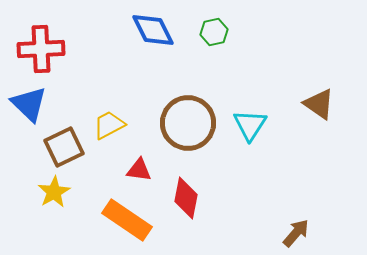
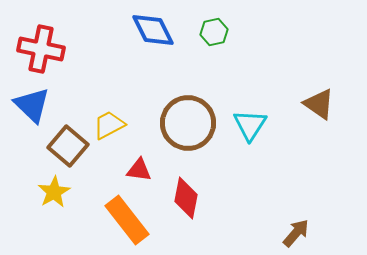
red cross: rotated 15 degrees clockwise
blue triangle: moved 3 px right, 1 px down
brown square: moved 4 px right, 1 px up; rotated 24 degrees counterclockwise
orange rectangle: rotated 18 degrees clockwise
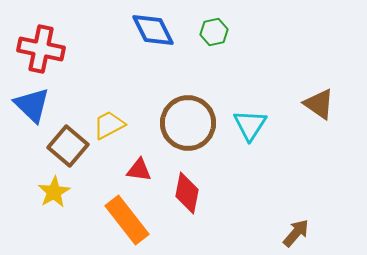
red diamond: moved 1 px right, 5 px up
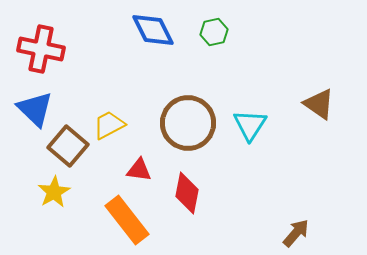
blue triangle: moved 3 px right, 4 px down
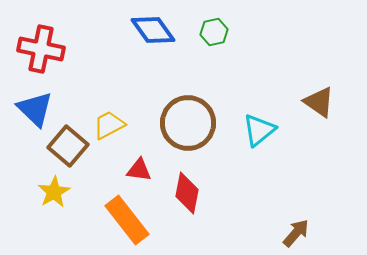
blue diamond: rotated 9 degrees counterclockwise
brown triangle: moved 2 px up
cyan triangle: moved 9 px right, 5 px down; rotated 18 degrees clockwise
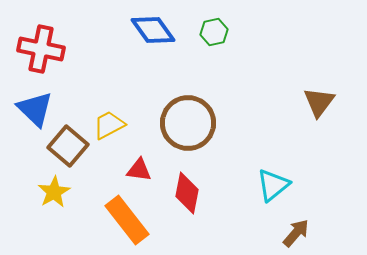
brown triangle: rotated 32 degrees clockwise
cyan triangle: moved 14 px right, 55 px down
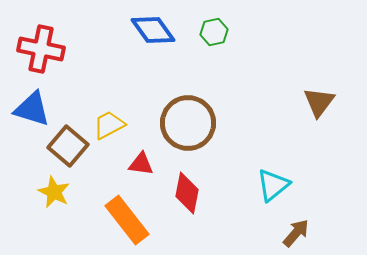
blue triangle: moved 3 px left; rotated 27 degrees counterclockwise
red triangle: moved 2 px right, 6 px up
yellow star: rotated 16 degrees counterclockwise
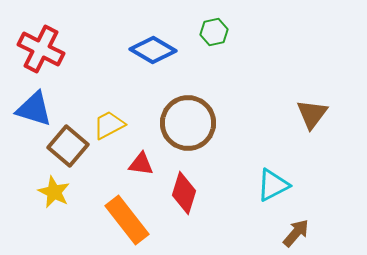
blue diamond: moved 20 px down; rotated 24 degrees counterclockwise
red cross: rotated 15 degrees clockwise
brown triangle: moved 7 px left, 12 px down
blue triangle: moved 2 px right
cyan triangle: rotated 12 degrees clockwise
red diamond: moved 3 px left; rotated 6 degrees clockwise
